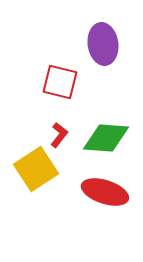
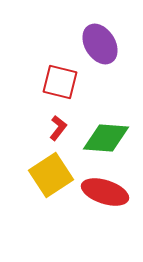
purple ellipse: moved 3 px left; rotated 24 degrees counterclockwise
red L-shape: moved 1 px left, 7 px up
yellow square: moved 15 px right, 6 px down
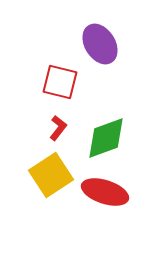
green diamond: rotated 24 degrees counterclockwise
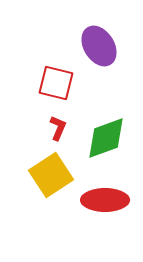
purple ellipse: moved 1 px left, 2 px down
red square: moved 4 px left, 1 px down
red L-shape: rotated 15 degrees counterclockwise
red ellipse: moved 8 px down; rotated 18 degrees counterclockwise
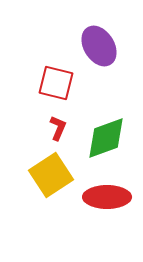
red ellipse: moved 2 px right, 3 px up
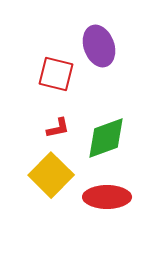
purple ellipse: rotated 12 degrees clockwise
red square: moved 9 px up
red L-shape: rotated 55 degrees clockwise
yellow square: rotated 12 degrees counterclockwise
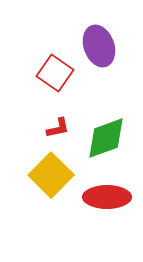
red square: moved 1 px left, 1 px up; rotated 21 degrees clockwise
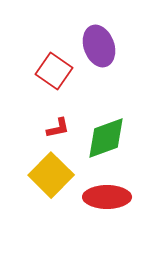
red square: moved 1 px left, 2 px up
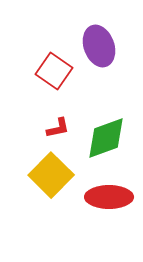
red ellipse: moved 2 px right
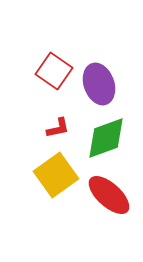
purple ellipse: moved 38 px down
yellow square: moved 5 px right; rotated 9 degrees clockwise
red ellipse: moved 2 px up; rotated 42 degrees clockwise
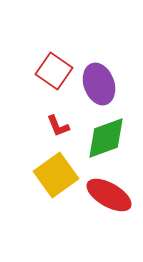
red L-shape: moved 2 px up; rotated 80 degrees clockwise
red ellipse: rotated 12 degrees counterclockwise
